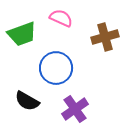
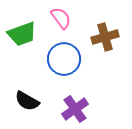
pink semicircle: rotated 30 degrees clockwise
blue circle: moved 8 px right, 9 px up
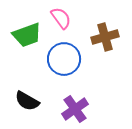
green trapezoid: moved 5 px right, 1 px down
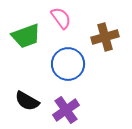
green trapezoid: moved 1 px left, 1 px down
blue circle: moved 4 px right, 5 px down
purple cross: moved 9 px left, 1 px down
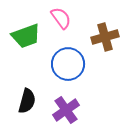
black semicircle: rotated 105 degrees counterclockwise
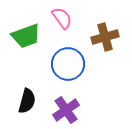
pink semicircle: moved 1 px right
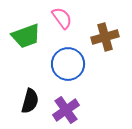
black semicircle: moved 3 px right
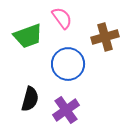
green trapezoid: moved 2 px right
black semicircle: moved 2 px up
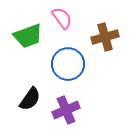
black semicircle: rotated 20 degrees clockwise
purple cross: rotated 12 degrees clockwise
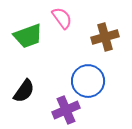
blue circle: moved 20 px right, 17 px down
black semicircle: moved 6 px left, 8 px up
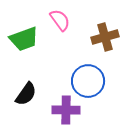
pink semicircle: moved 2 px left, 2 px down
green trapezoid: moved 4 px left, 3 px down
black semicircle: moved 2 px right, 3 px down
purple cross: rotated 24 degrees clockwise
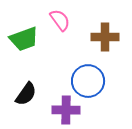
brown cross: rotated 16 degrees clockwise
